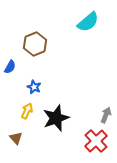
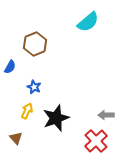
gray arrow: rotated 112 degrees counterclockwise
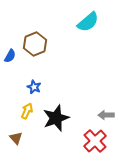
blue semicircle: moved 11 px up
red cross: moved 1 px left
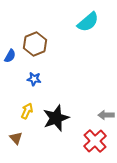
blue star: moved 8 px up; rotated 16 degrees counterclockwise
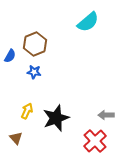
blue star: moved 7 px up
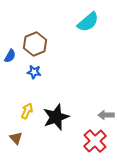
black star: moved 1 px up
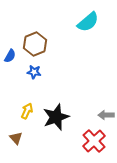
red cross: moved 1 px left
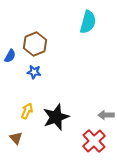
cyan semicircle: rotated 35 degrees counterclockwise
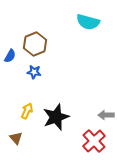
cyan semicircle: rotated 90 degrees clockwise
